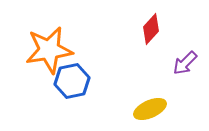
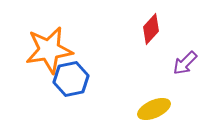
blue hexagon: moved 1 px left, 2 px up
yellow ellipse: moved 4 px right
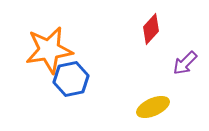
yellow ellipse: moved 1 px left, 2 px up
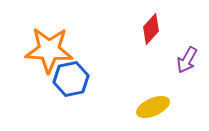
orange star: rotated 12 degrees clockwise
purple arrow: moved 2 px right, 3 px up; rotated 16 degrees counterclockwise
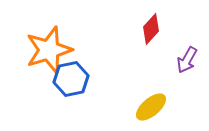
orange star: rotated 21 degrees counterclockwise
yellow ellipse: moved 2 px left; rotated 16 degrees counterclockwise
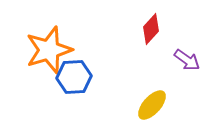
purple arrow: rotated 84 degrees counterclockwise
blue hexagon: moved 3 px right, 2 px up; rotated 8 degrees clockwise
yellow ellipse: moved 1 px right, 2 px up; rotated 8 degrees counterclockwise
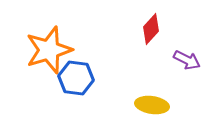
purple arrow: rotated 8 degrees counterclockwise
blue hexagon: moved 2 px right, 1 px down; rotated 12 degrees clockwise
yellow ellipse: rotated 56 degrees clockwise
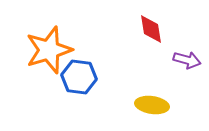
red diamond: rotated 52 degrees counterclockwise
purple arrow: rotated 12 degrees counterclockwise
blue hexagon: moved 3 px right, 1 px up
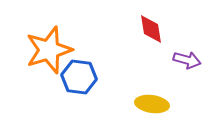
yellow ellipse: moved 1 px up
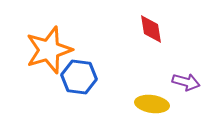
purple arrow: moved 1 px left, 22 px down
